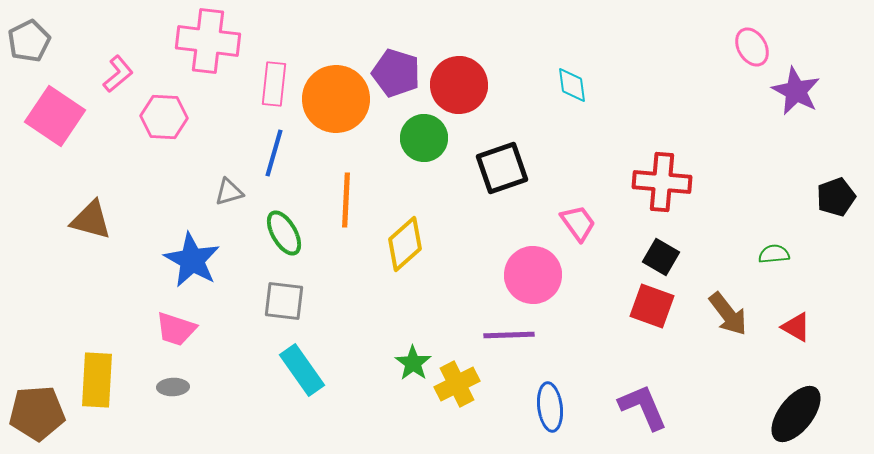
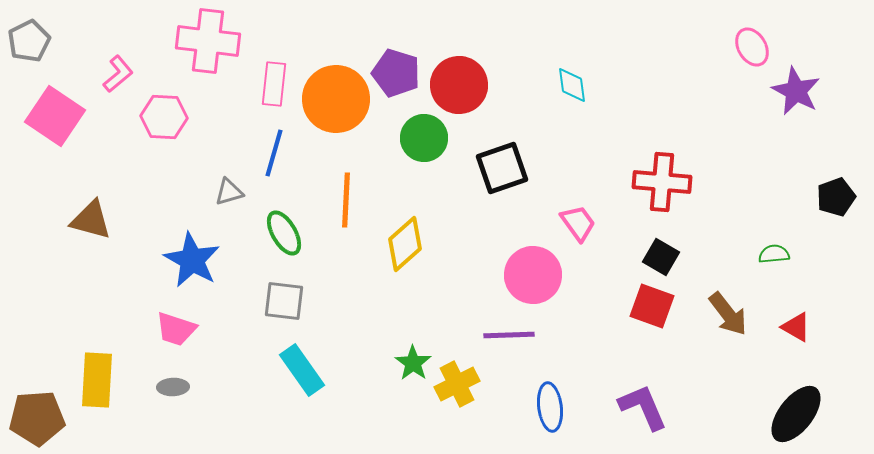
brown pentagon at (37, 413): moved 5 px down
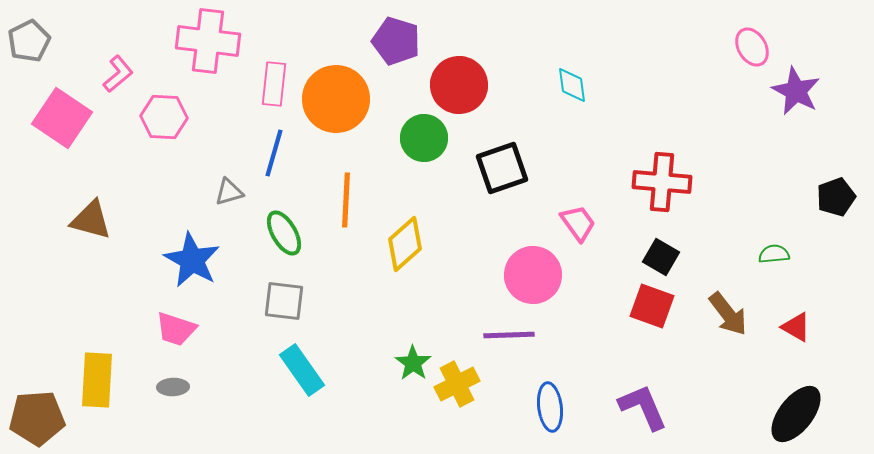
purple pentagon at (396, 73): moved 32 px up
pink square at (55, 116): moved 7 px right, 2 px down
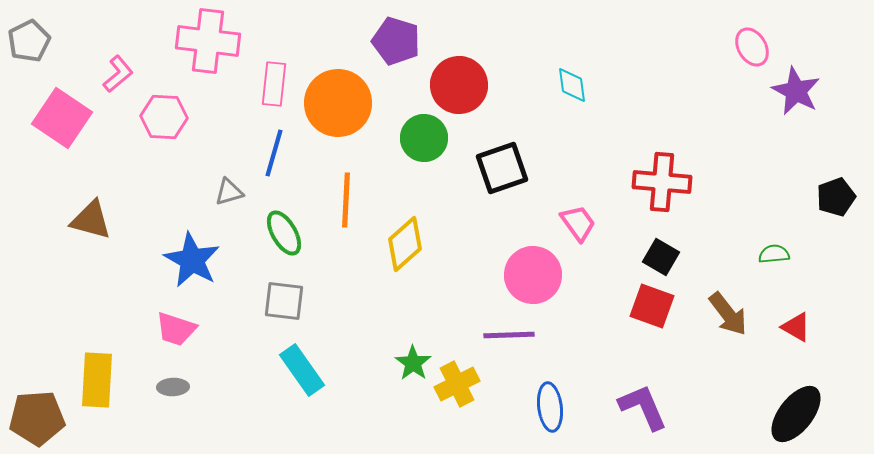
orange circle at (336, 99): moved 2 px right, 4 px down
